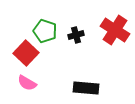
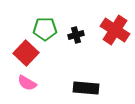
green pentagon: moved 2 px up; rotated 20 degrees counterclockwise
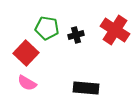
green pentagon: moved 2 px right, 1 px up; rotated 10 degrees clockwise
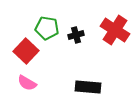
red square: moved 2 px up
black rectangle: moved 2 px right, 1 px up
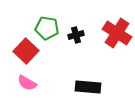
red cross: moved 2 px right, 3 px down
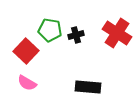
green pentagon: moved 3 px right, 2 px down
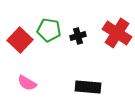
green pentagon: moved 1 px left
black cross: moved 2 px right, 1 px down
red square: moved 6 px left, 11 px up
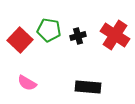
red cross: moved 2 px left, 2 px down
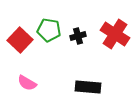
red cross: moved 1 px up
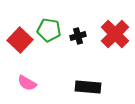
red cross: rotated 12 degrees clockwise
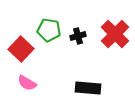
red square: moved 1 px right, 9 px down
black rectangle: moved 1 px down
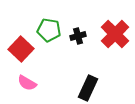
black rectangle: rotated 70 degrees counterclockwise
